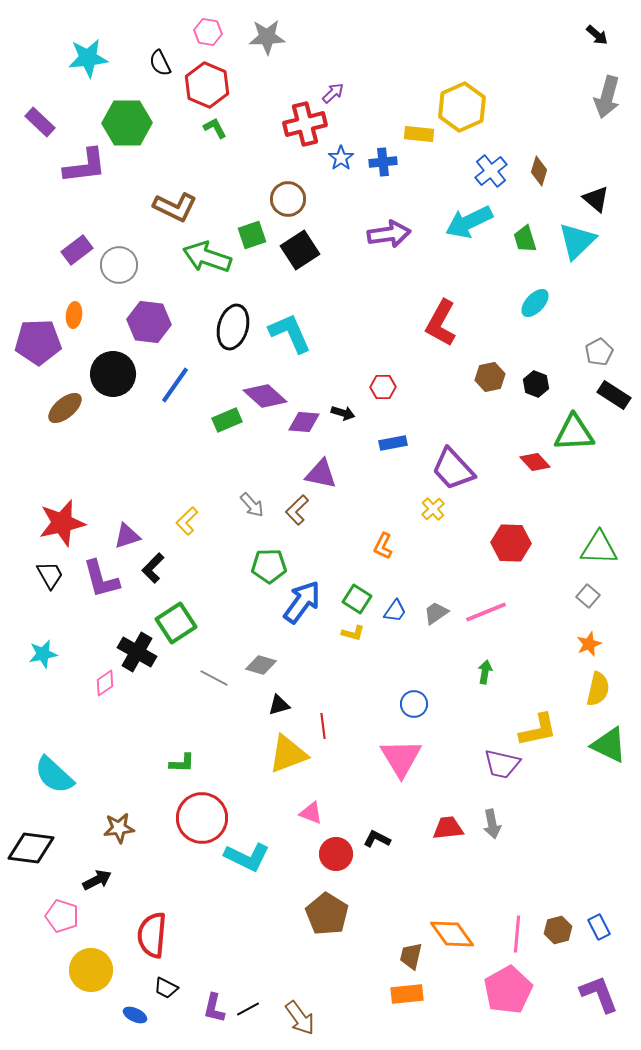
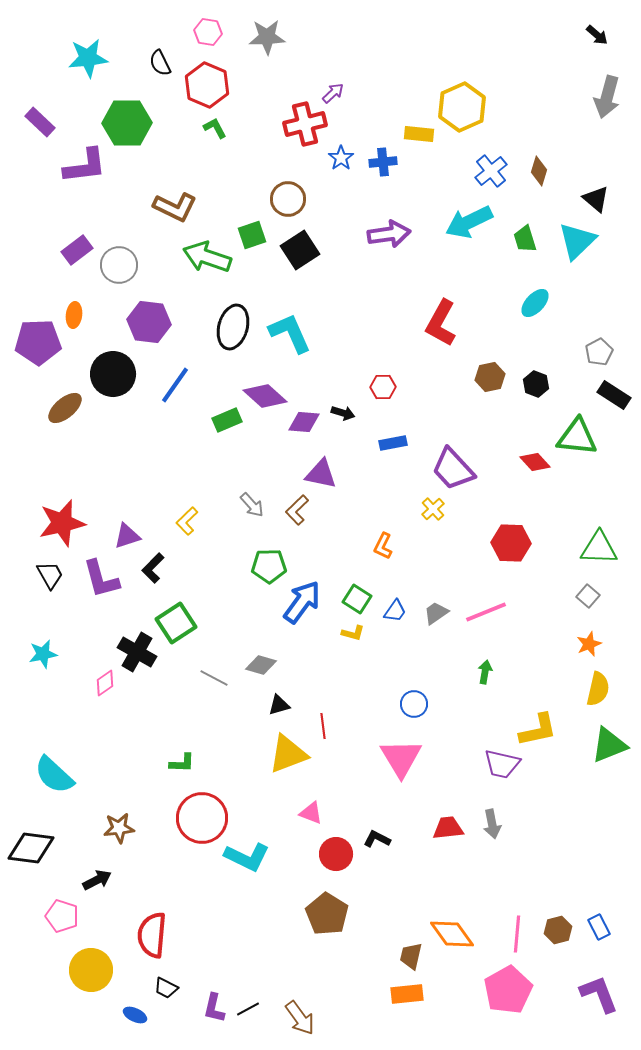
green triangle at (574, 433): moved 3 px right, 4 px down; rotated 9 degrees clockwise
green triangle at (609, 745): rotated 48 degrees counterclockwise
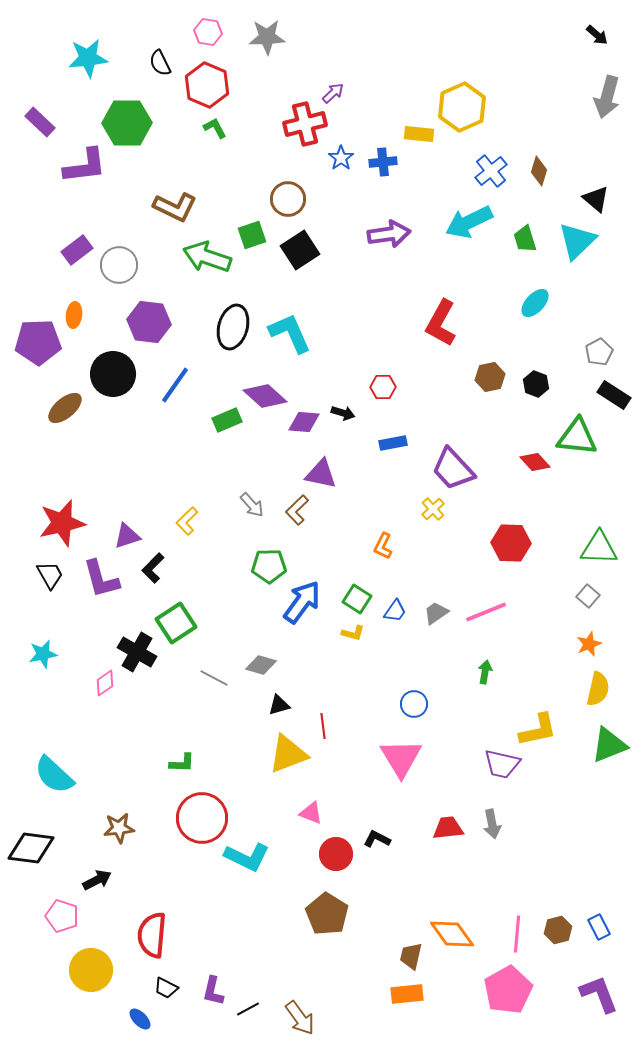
purple L-shape at (214, 1008): moved 1 px left, 17 px up
blue ellipse at (135, 1015): moved 5 px right, 4 px down; rotated 20 degrees clockwise
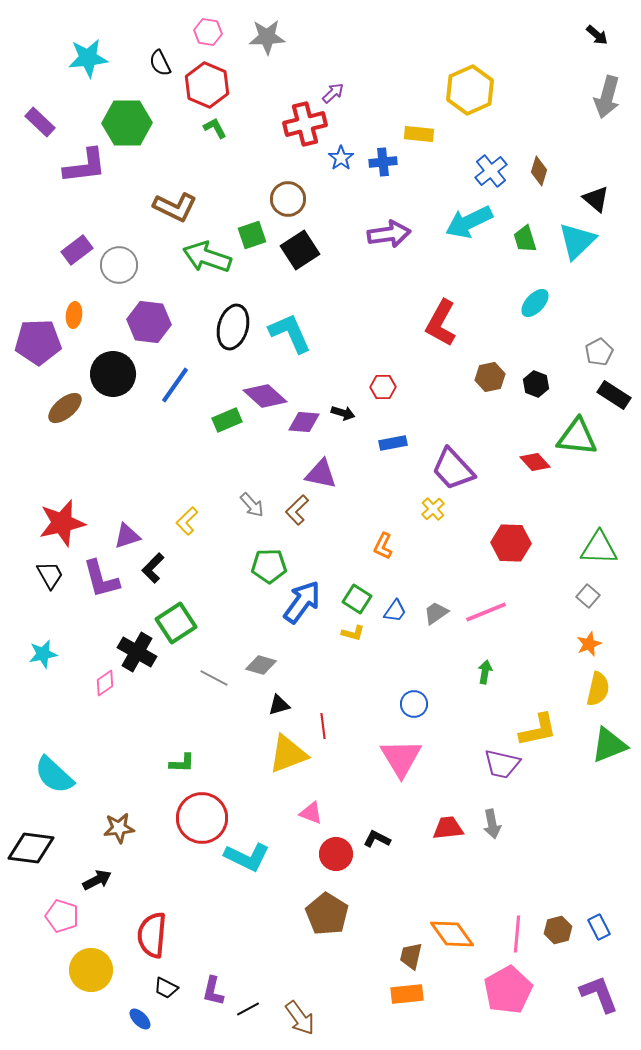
yellow hexagon at (462, 107): moved 8 px right, 17 px up
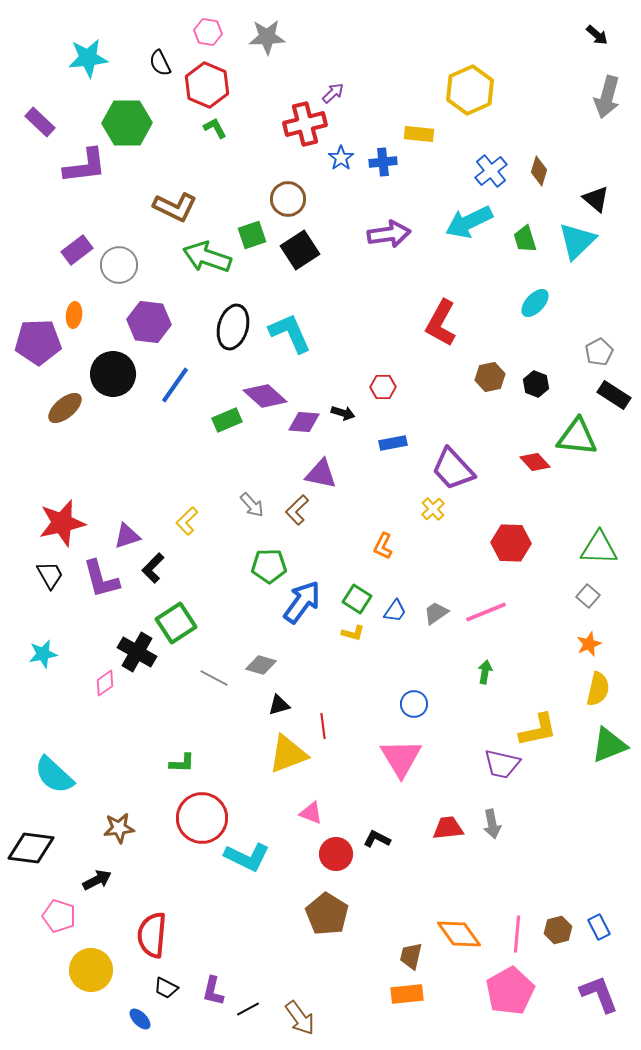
pink pentagon at (62, 916): moved 3 px left
orange diamond at (452, 934): moved 7 px right
pink pentagon at (508, 990): moved 2 px right, 1 px down
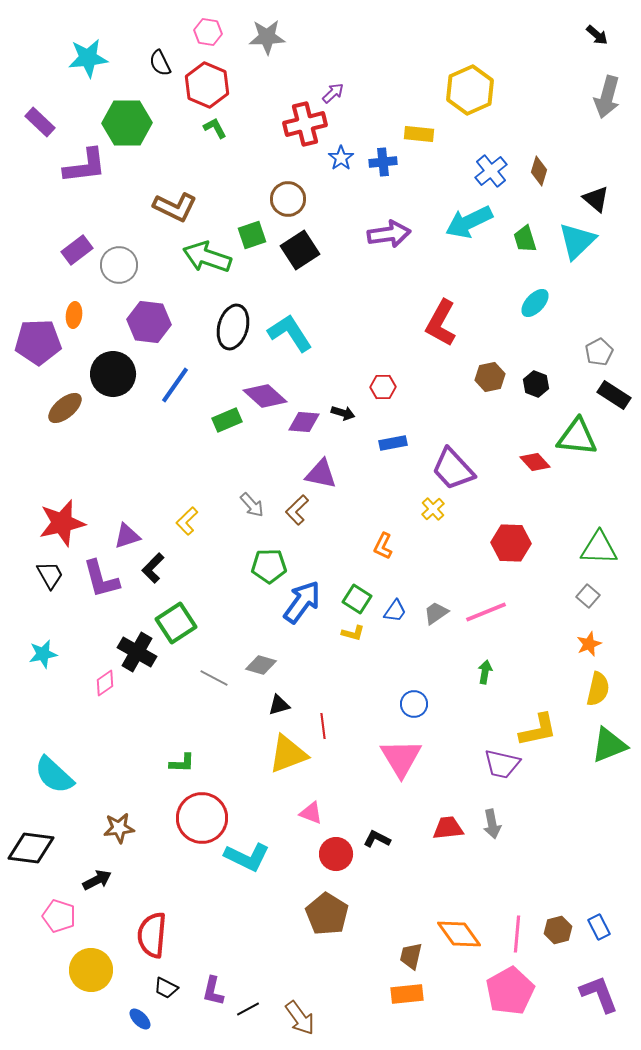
cyan L-shape at (290, 333): rotated 9 degrees counterclockwise
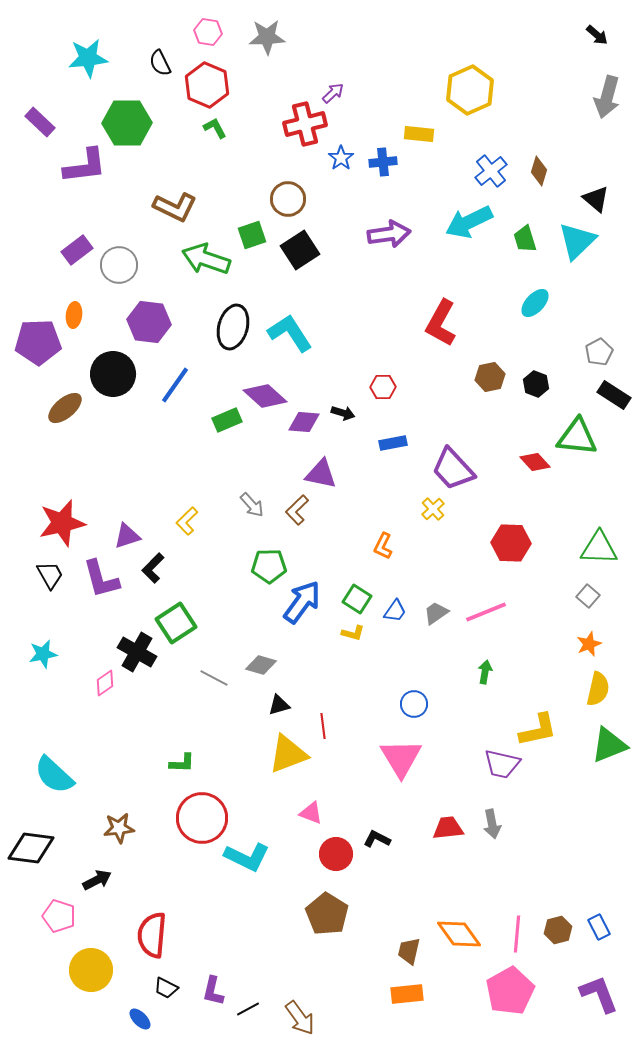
green arrow at (207, 257): moved 1 px left, 2 px down
brown trapezoid at (411, 956): moved 2 px left, 5 px up
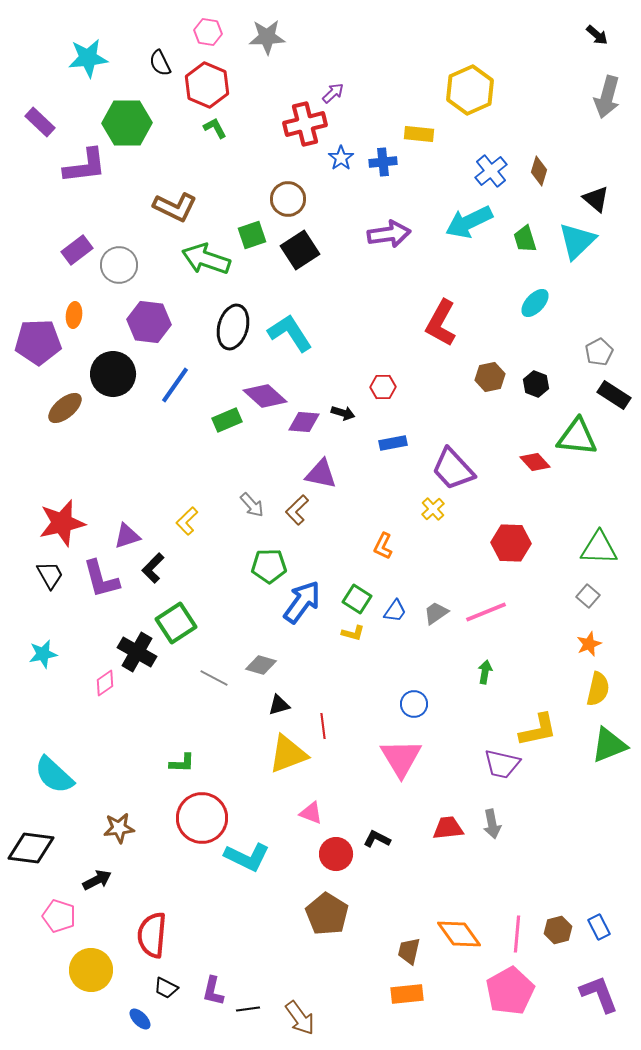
black line at (248, 1009): rotated 20 degrees clockwise
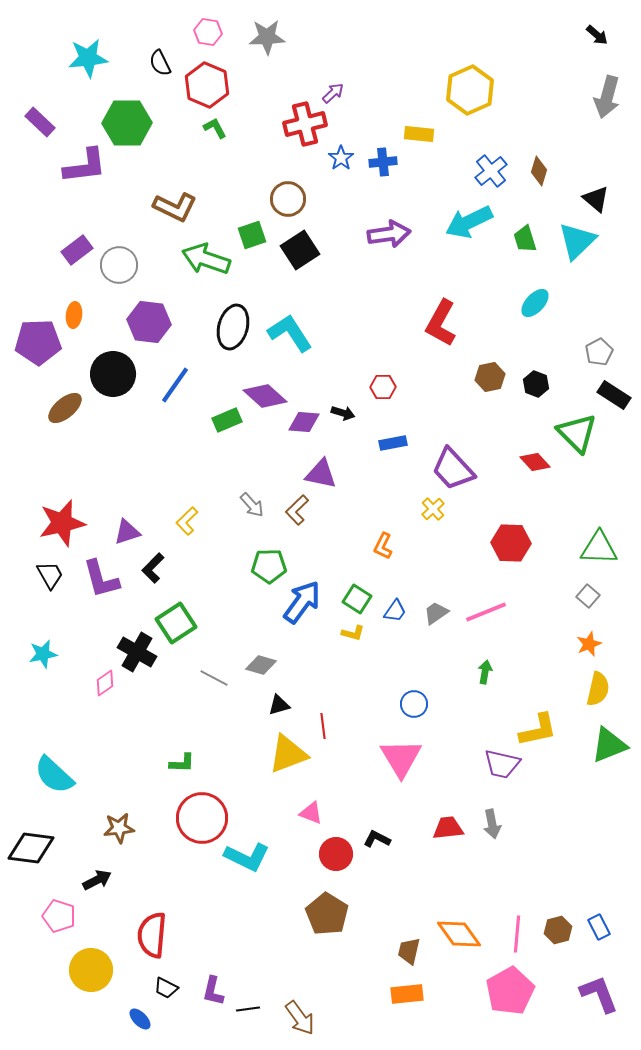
green triangle at (577, 437): moved 4 px up; rotated 39 degrees clockwise
purple triangle at (127, 536): moved 4 px up
